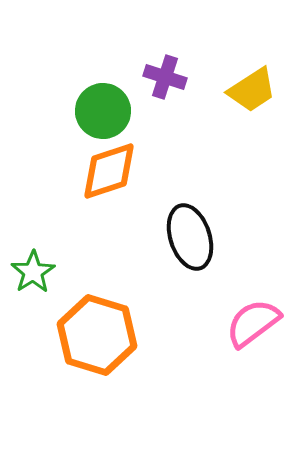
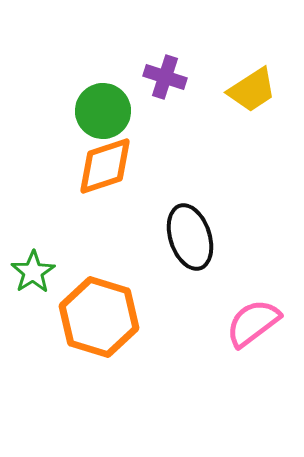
orange diamond: moved 4 px left, 5 px up
orange hexagon: moved 2 px right, 18 px up
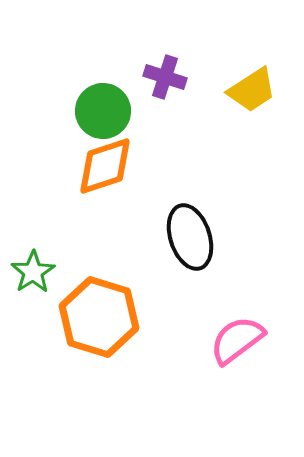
pink semicircle: moved 16 px left, 17 px down
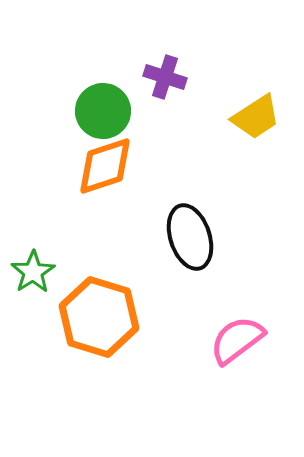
yellow trapezoid: moved 4 px right, 27 px down
